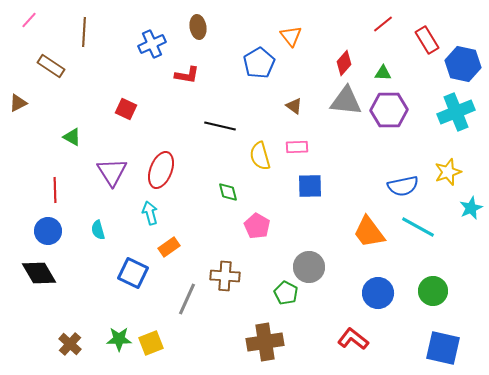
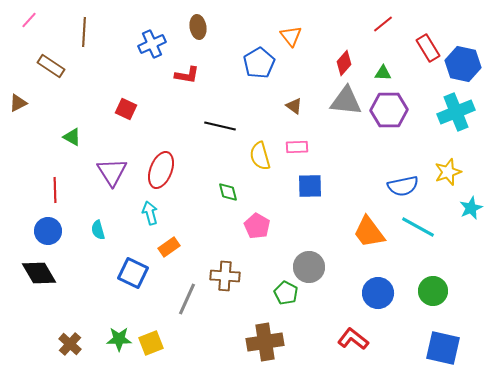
red rectangle at (427, 40): moved 1 px right, 8 px down
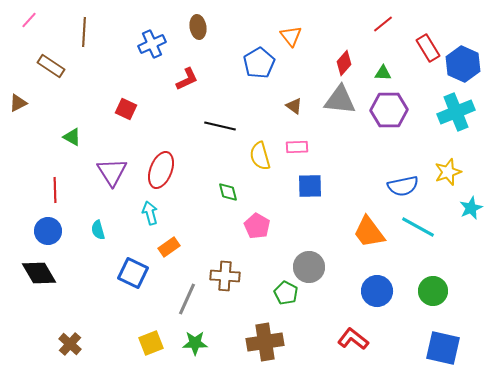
blue hexagon at (463, 64): rotated 12 degrees clockwise
red L-shape at (187, 75): moved 4 px down; rotated 35 degrees counterclockwise
gray triangle at (346, 101): moved 6 px left, 1 px up
blue circle at (378, 293): moved 1 px left, 2 px up
green star at (119, 339): moved 76 px right, 4 px down
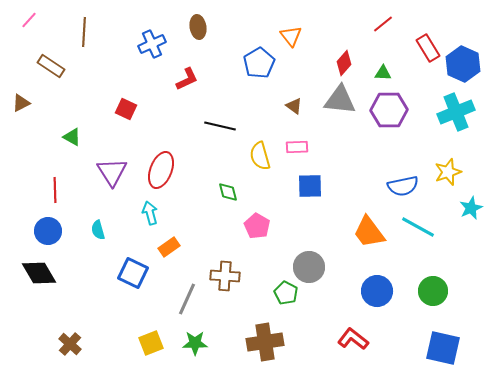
brown triangle at (18, 103): moved 3 px right
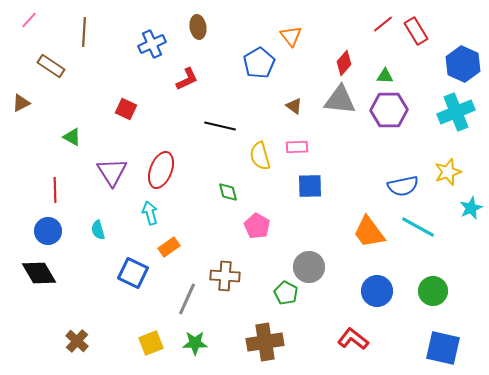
red rectangle at (428, 48): moved 12 px left, 17 px up
green triangle at (383, 73): moved 2 px right, 3 px down
brown cross at (70, 344): moved 7 px right, 3 px up
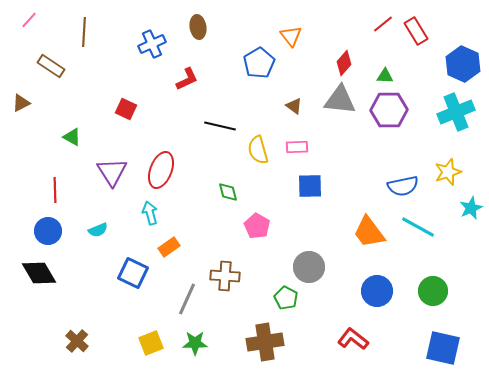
yellow semicircle at (260, 156): moved 2 px left, 6 px up
cyan semicircle at (98, 230): rotated 96 degrees counterclockwise
green pentagon at (286, 293): moved 5 px down
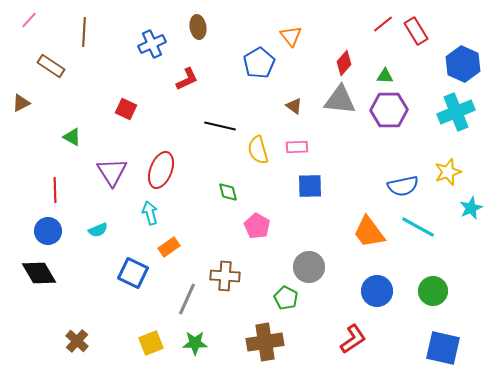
red L-shape at (353, 339): rotated 108 degrees clockwise
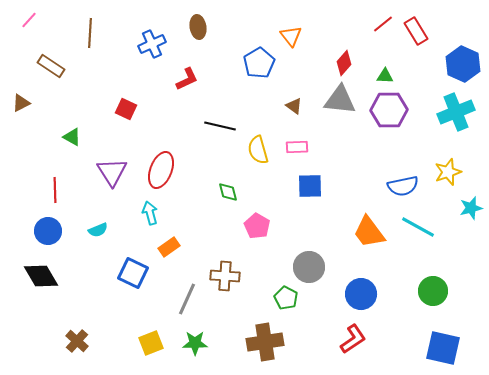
brown line at (84, 32): moved 6 px right, 1 px down
cyan star at (471, 208): rotated 10 degrees clockwise
black diamond at (39, 273): moved 2 px right, 3 px down
blue circle at (377, 291): moved 16 px left, 3 px down
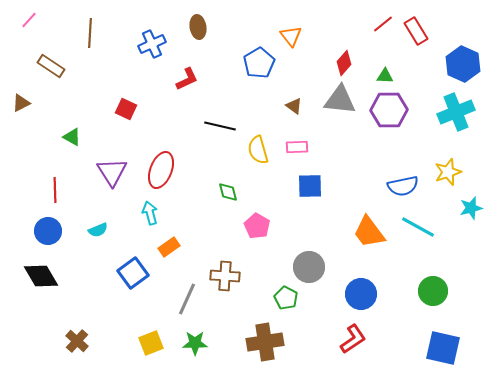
blue square at (133, 273): rotated 28 degrees clockwise
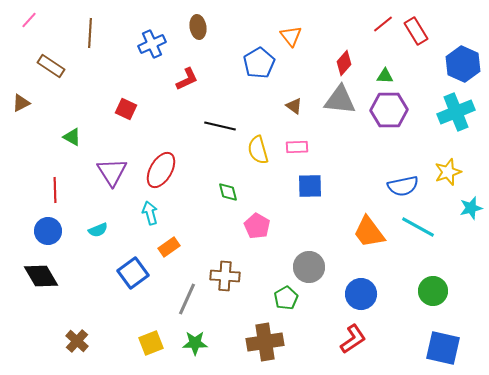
red ellipse at (161, 170): rotated 9 degrees clockwise
green pentagon at (286, 298): rotated 15 degrees clockwise
